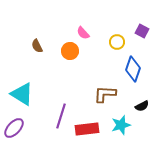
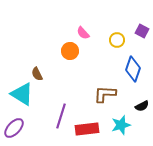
yellow circle: moved 2 px up
brown semicircle: moved 28 px down
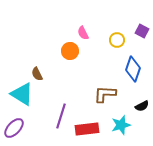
pink semicircle: rotated 16 degrees clockwise
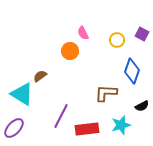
purple square: moved 3 px down
blue diamond: moved 1 px left, 2 px down
brown semicircle: moved 3 px right, 2 px down; rotated 80 degrees clockwise
brown L-shape: moved 1 px right, 1 px up
purple line: rotated 10 degrees clockwise
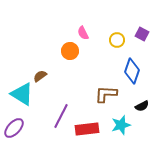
brown L-shape: moved 1 px down
